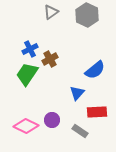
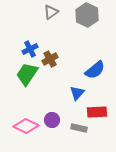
gray rectangle: moved 1 px left, 3 px up; rotated 21 degrees counterclockwise
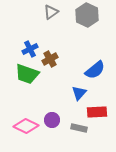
green trapezoid: rotated 105 degrees counterclockwise
blue triangle: moved 2 px right
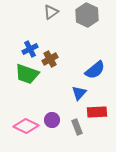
gray rectangle: moved 2 px left, 1 px up; rotated 56 degrees clockwise
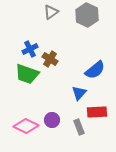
brown cross: rotated 28 degrees counterclockwise
gray rectangle: moved 2 px right
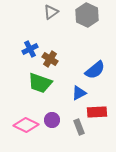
green trapezoid: moved 13 px right, 9 px down
blue triangle: rotated 21 degrees clockwise
pink diamond: moved 1 px up
